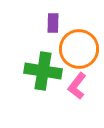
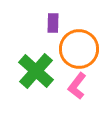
green cross: moved 7 px left; rotated 33 degrees clockwise
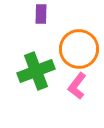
purple rectangle: moved 12 px left, 9 px up
green cross: rotated 27 degrees clockwise
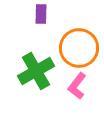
orange circle: moved 1 px up
green cross: rotated 9 degrees counterclockwise
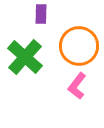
orange circle: moved 2 px up
green cross: moved 11 px left, 14 px up; rotated 18 degrees counterclockwise
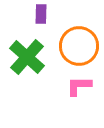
green cross: moved 2 px right
pink L-shape: moved 2 px right; rotated 52 degrees clockwise
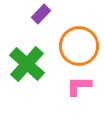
purple rectangle: rotated 42 degrees clockwise
green cross: moved 7 px down
